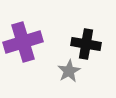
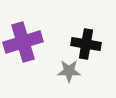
gray star: rotated 30 degrees clockwise
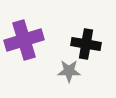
purple cross: moved 1 px right, 2 px up
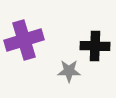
black cross: moved 9 px right, 2 px down; rotated 8 degrees counterclockwise
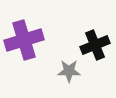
black cross: moved 1 px up; rotated 24 degrees counterclockwise
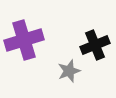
gray star: rotated 20 degrees counterclockwise
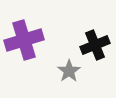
gray star: rotated 15 degrees counterclockwise
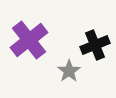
purple cross: moved 5 px right; rotated 21 degrees counterclockwise
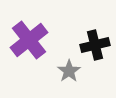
black cross: rotated 8 degrees clockwise
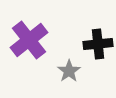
black cross: moved 3 px right, 1 px up; rotated 8 degrees clockwise
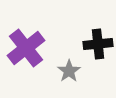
purple cross: moved 3 px left, 8 px down
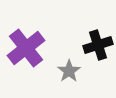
black cross: moved 1 px down; rotated 12 degrees counterclockwise
